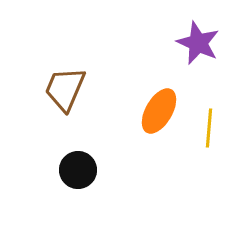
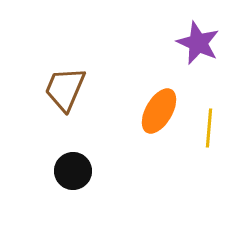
black circle: moved 5 px left, 1 px down
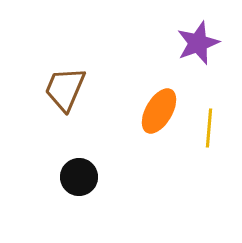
purple star: rotated 27 degrees clockwise
black circle: moved 6 px right, 6 px down
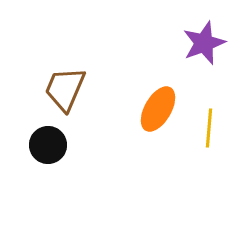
purple star: moved 6 px right
orange ellipse: moved 1 px left, 2 px up
black circle: moved 31 px left, 32 px up
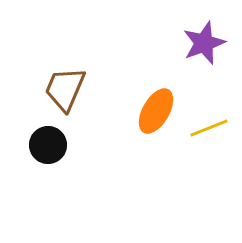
orange ellipse: moved 2 px left, 2 px down
yellow line: rotated 63 degrees clockwise
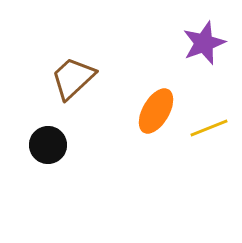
brown trapezoid: moved 8 px right, 11 px up; rotated 24 degrees clockwise
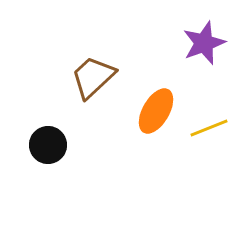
brown trapezoid: moved 20 px right, 1 px up
